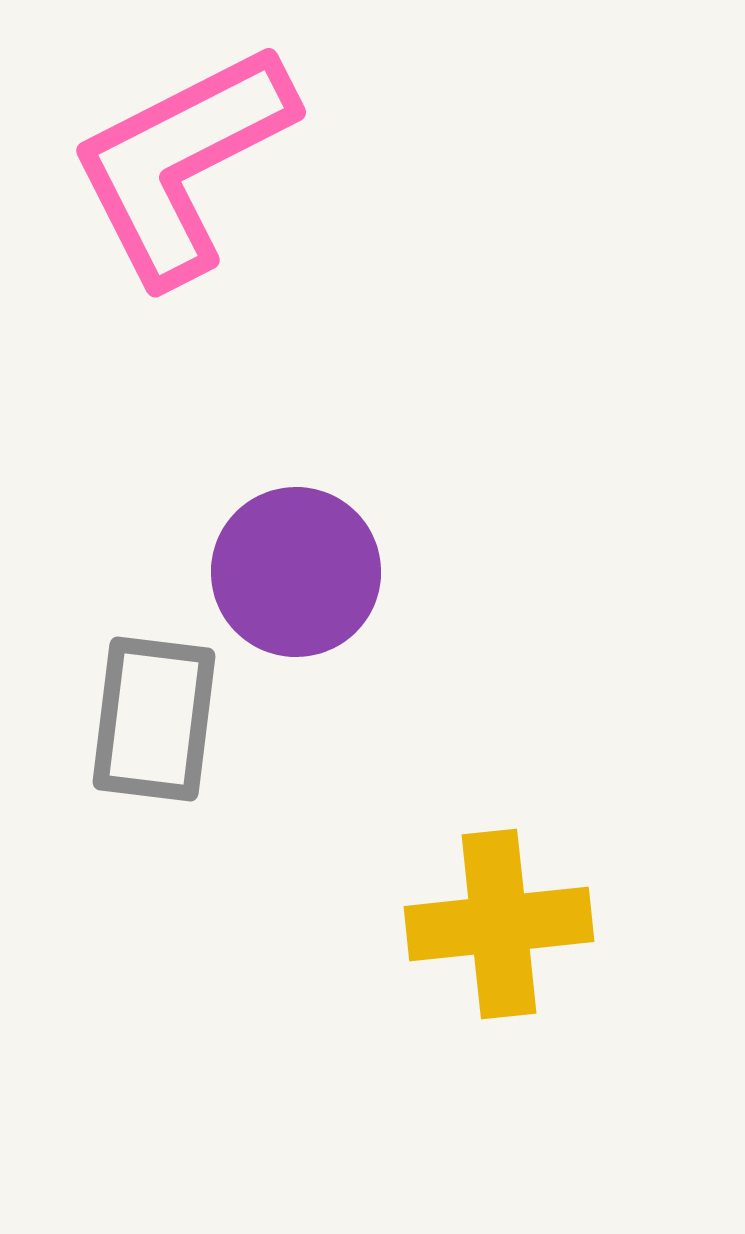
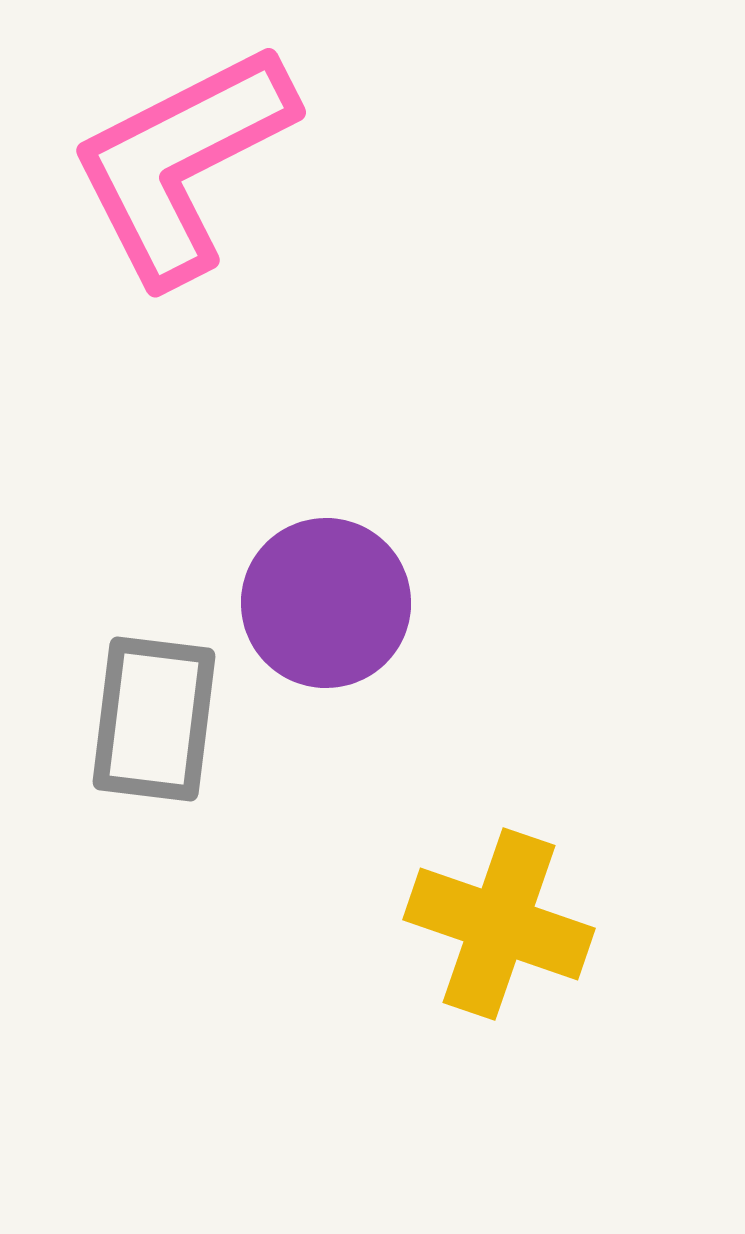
purple circle: moved 30 px right, 31 px down
yellow cross: rotated 25 degrees clockwise
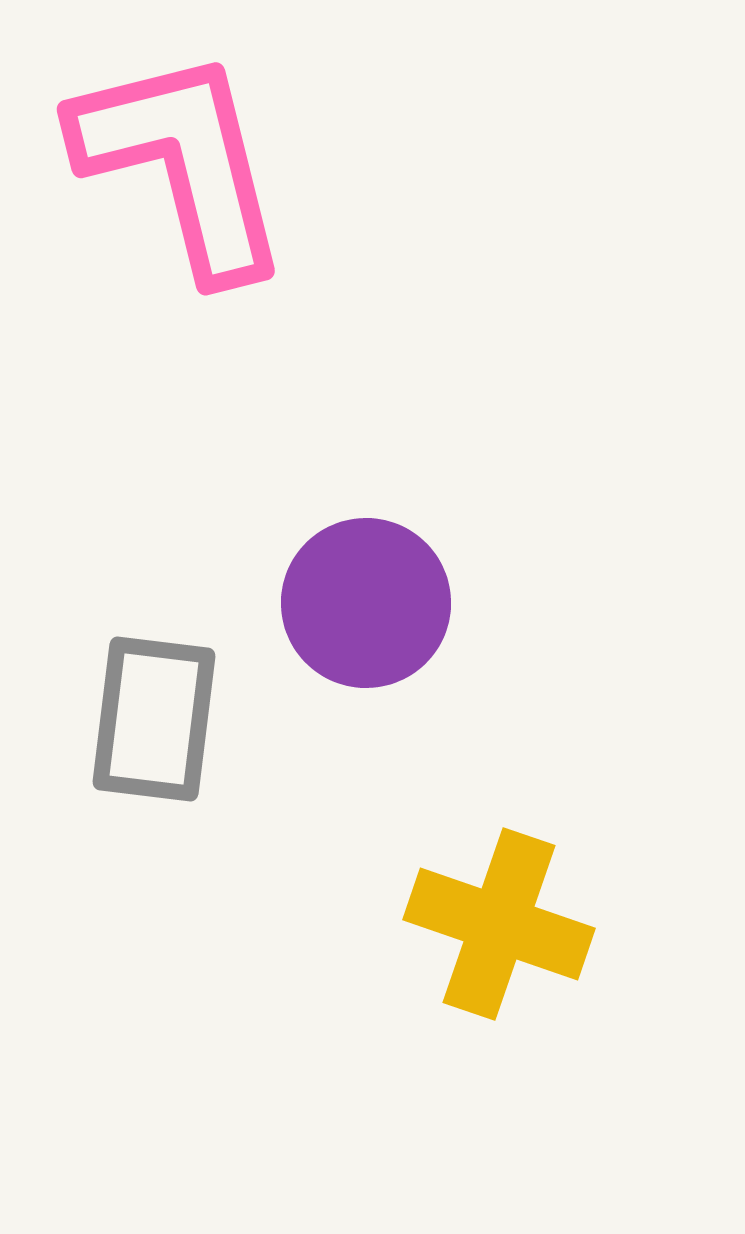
pink L-shape: rotated 103 degrees clockwise
purple circle: moved 40 px right
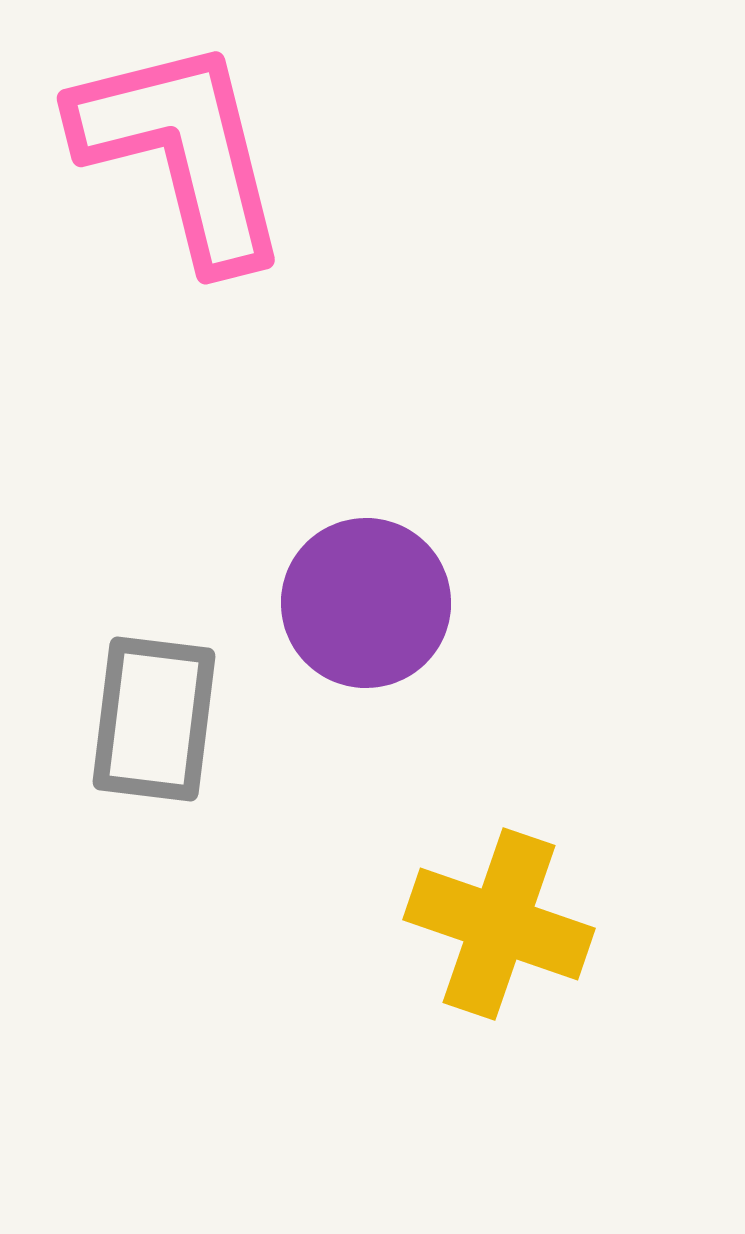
pink L-shape: moved 11 px up
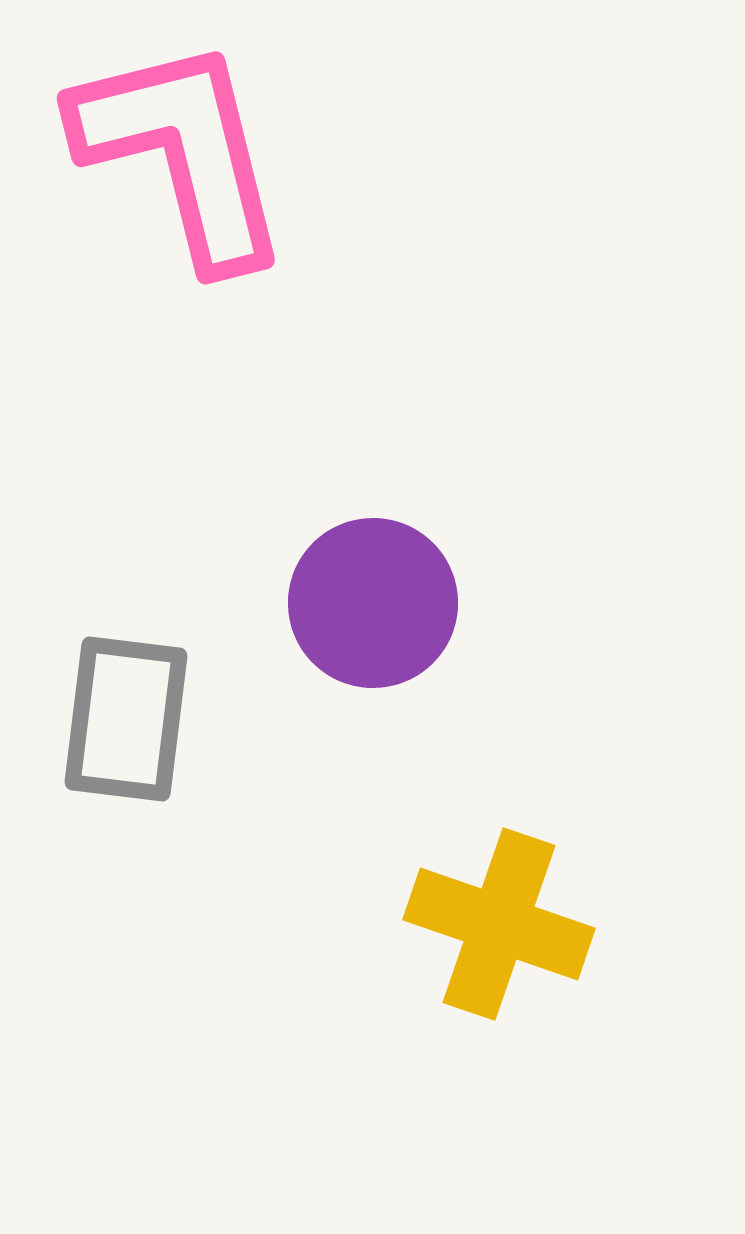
purple circle: moved 7 px right
gray rectangle: moved 28 px left
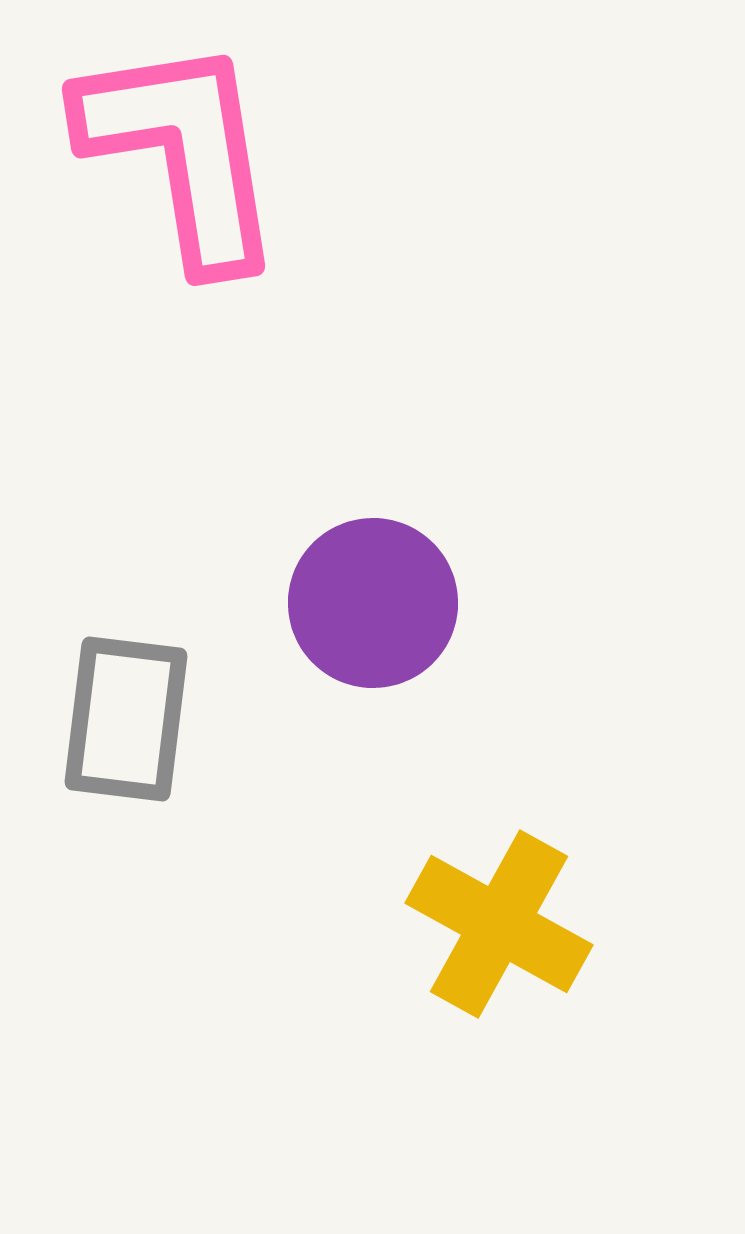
pink L-shape: rotated 5 degrees clockwise
yellow cross: rotated 10 degrees clockwise
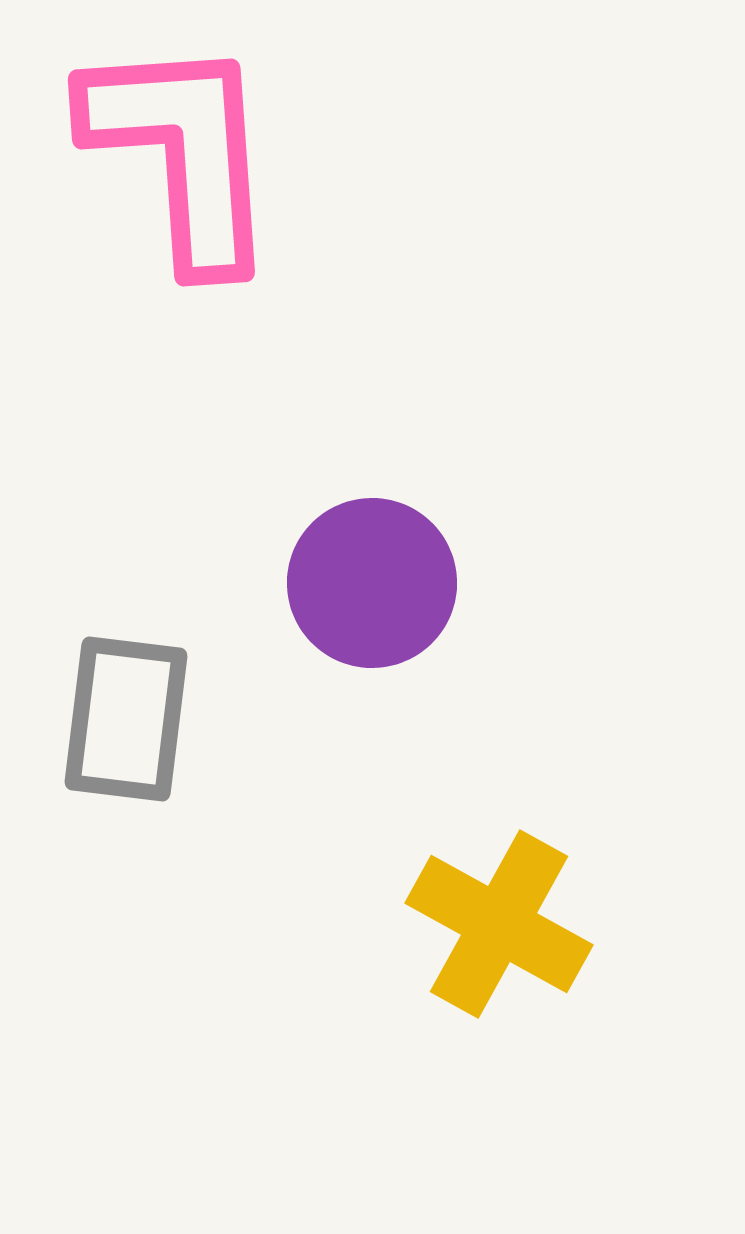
pink L-shape: rotated 5 degrees clockwise
purple circle: moved 1 px left, 20 px up
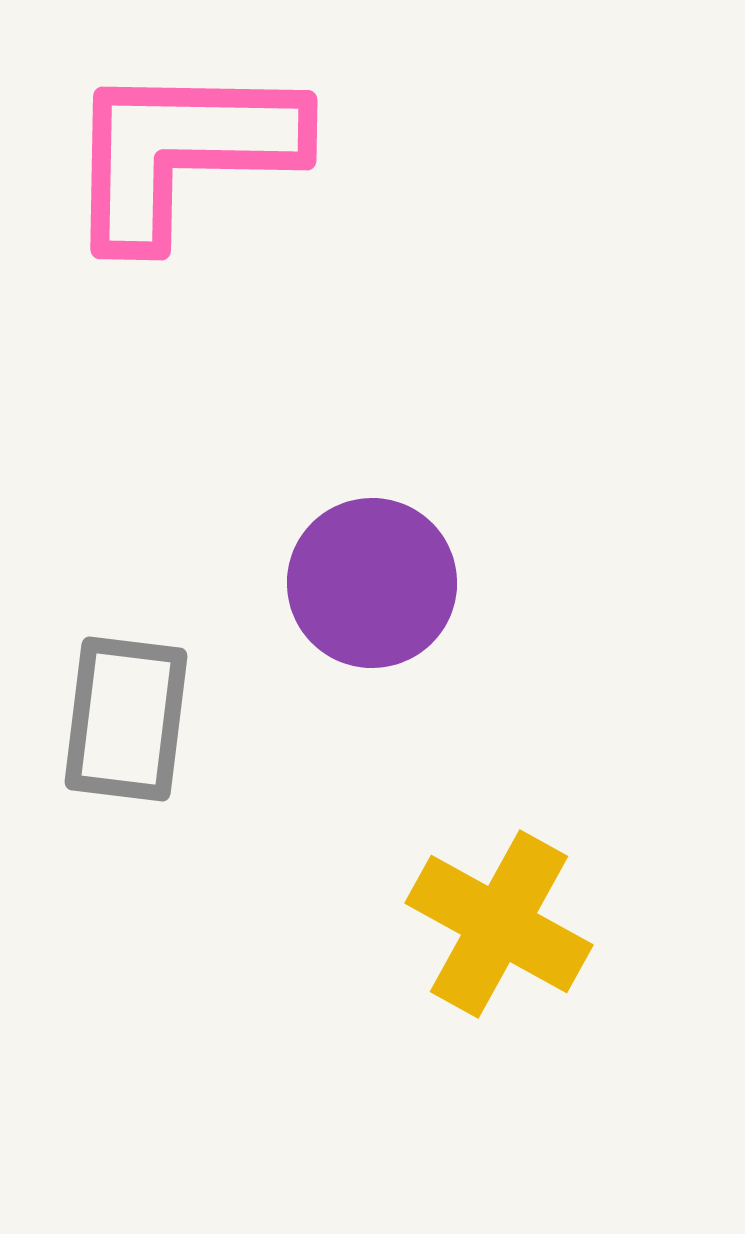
pink L-shape: rotated 85 degrees counterclockwise
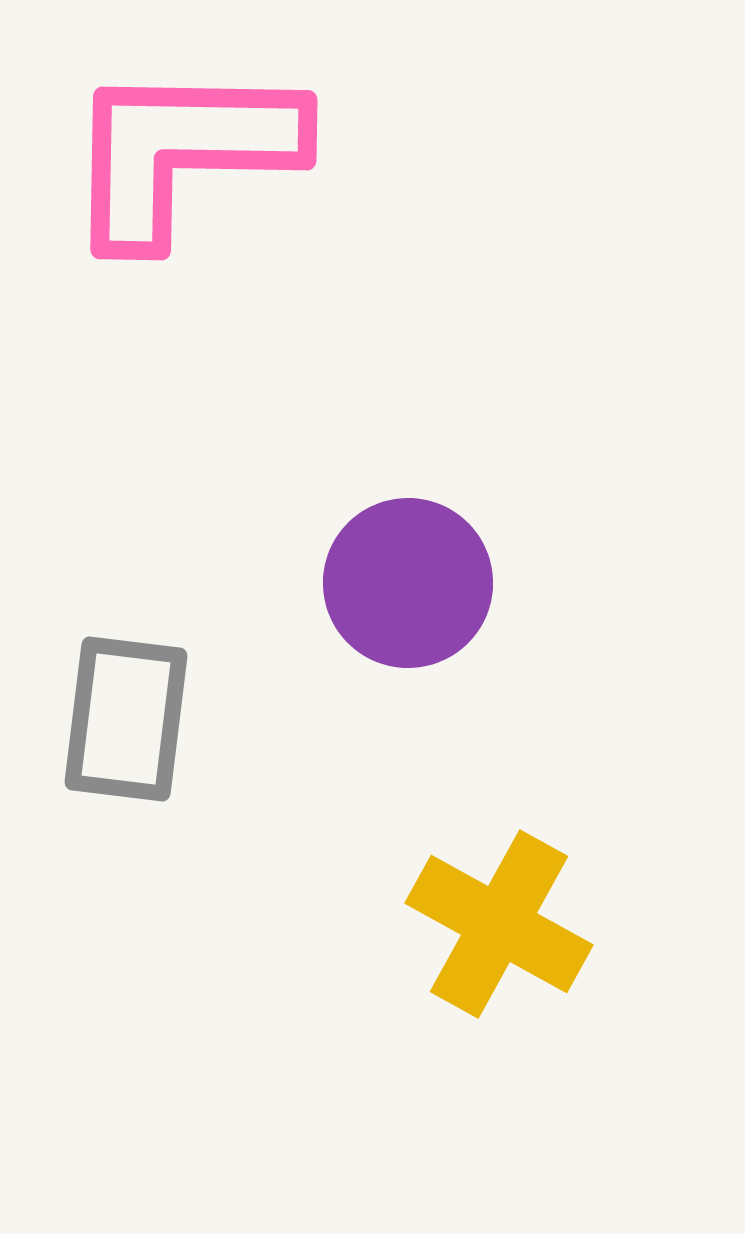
purple circle: moved 36 px right
